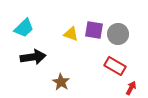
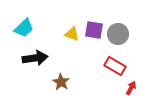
yellow triangle: moved 1 px right
black arrow: moved 2 px right, 1 px down
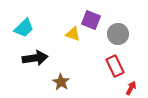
purple square: moved 3 px left, 10 px up; rotated 12 degrees clockwise
yellow triangle: moved 1 px right
red rectangle: rotated 35 degrees clockwise
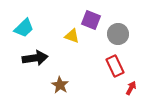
yellow triangle: moved 1 px left, 2 px down
brown star: moved 1 px left, 3 px down
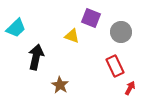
purple square: moved 2 px up
cyan trapezoid: moved 8 px left
gray circle: moved 3 px right, 2 px up
black arrow: moved 1 px right, 1 px up; rotated 70 degrees counterclockwise
red arrow: moved 1 px left
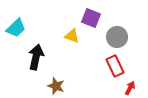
gray circle: moved 4 px left, 5 px down
brown star: moved 4 px left, 1 px down; rotated 12 degrees counterclockwise
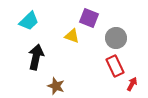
purple square: moved 2 px left
cyan trapezoid: moved 13 px right, 7 px up
gray circle: moved 1 px left, 1 px down
red arrow: moved 2 px right, 4 px up
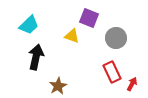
cyan trapezoid: moved 4 px down
red rectangle: moved 3 px left, 6 px down
brown star: moved 2 px right; rotated 24 degrees clockwise
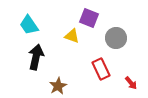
cyan trapezoid: rotated 100 degrees clockwise
red rectangle: moved 11 px left, 3 px up
red arrow: moved 1 px left, 1 px up; rotated 112 degrees clockwise
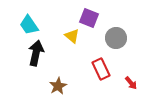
yellow triangle: rotated 21 degrees clockwise
black arrow: moved 4 px up
